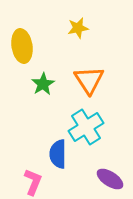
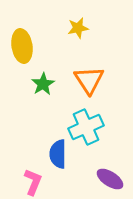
cyan cross: rotated 8 degrees clockwise
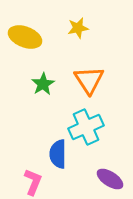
yellow ellipse: moved 3 px right, 9 px up; rotated 60 degrees counterclockwise
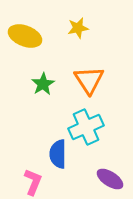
yellow ellipse: moved 1 px up
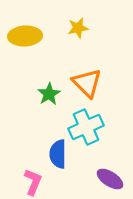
yellow ellipse: rotated 24 degrees counterclockwise
orange triangle: moved 2 px left, 3 px down; rotated 12 degrees counterclockwise
green star: moved 6 px right, 10 px down
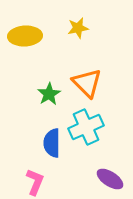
blue semicircle: moved 6 px left, 11 px up
pink L-shape: moved 2 px right
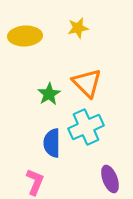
purple ellipse: rotated 36 degrees clockwise
